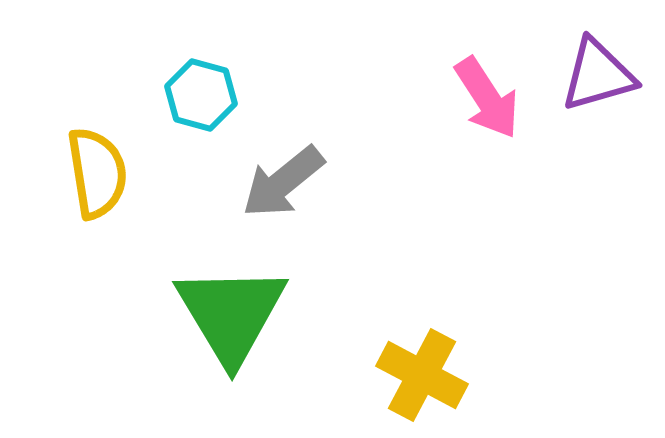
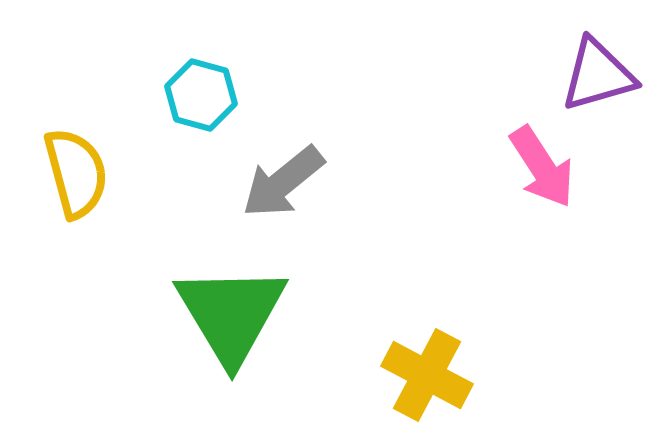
pink arrow: moved 55 px right, 69 px down
yellow semicircle: moved 21 px left; rotated 6 degrees counterclockwise
yellow cross: moved 5 px right
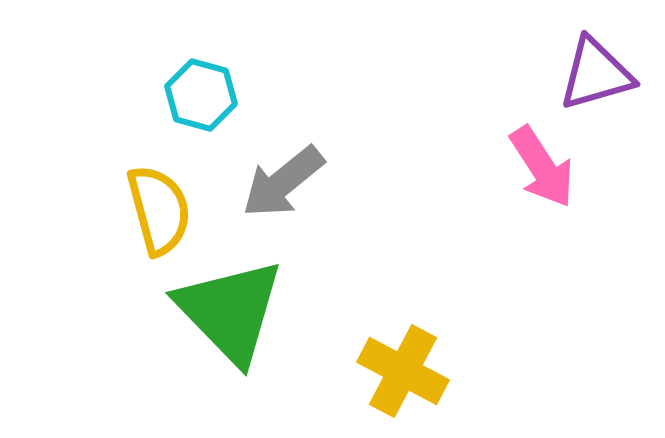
purple triangle: moved 2 px left, 1 px up
yellow semicircle: moved 83 px right, 37 px down
green triangle: moved 1 px left, 3 px up; rotated 13 degrees counterclockwise
yellow cross: moved 24 px left, 4 px up
